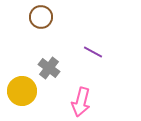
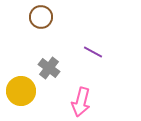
yellow circle: moved 1 px left
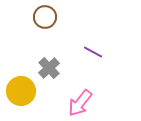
brown circle: moved 4 px right
gray cross: rotated 10 degrees clockwise
pink arrow: moved 1 px left, 1 px down; rotated 24 degrees clockwise
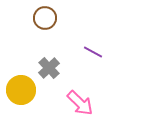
brown circle: moved 1 px down
yellow circle: moved 1 px up
pink arrow: rotated 84 degrees counterclockwise
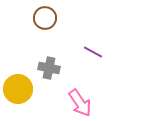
gray cross: rotated 35 degrees counterclockwise
yellow circle: moved 3 px left, 1 px up
pink arrow: rotated 12 degrees clockwise
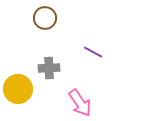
gray cross: rotated 15 degrees counterclockwise
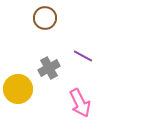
purple line: moved 10 px left, 4 px down
gray cross: rotated 25 degrees counterclockwise
pink arrow: rotated 8 degrees clockwise
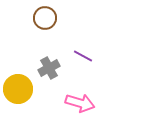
pink arrow: rotated 48 degrees counterclockwise
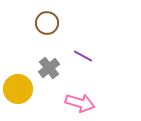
brown circle: moved 2 px right, 5 px down
gray cross: rotated 10 degrees counterclockwise
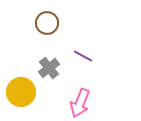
yellow circle: moved 3 px right, 3 px down
pink arrow: rotated 96 degrees clockwise
